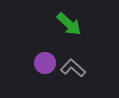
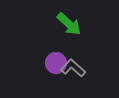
purple circle: moved 11 px right
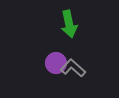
green arrow: rotated 36 degrees clockwise
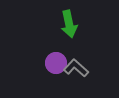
gray L-shape: moved 3 px right
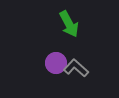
green arrow: rotated 16 degrees counterclockwise
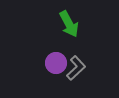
gray L-shape: rotated 95 degrees clockwise
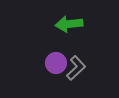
green arrow: rotated 112 degrees clockwise
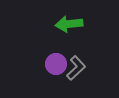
purple circle: moved 1 px down
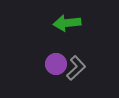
green arrow: moved 2 px left, 1 px up
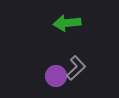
purple circle: moved 12 px down
